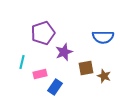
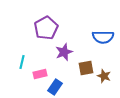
purple pentagon: moved 3 px right, 5 px up; rotated 10 degrees counterclockwise
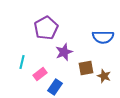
pink rectangle: rotated 24 degrees counterclockwise
